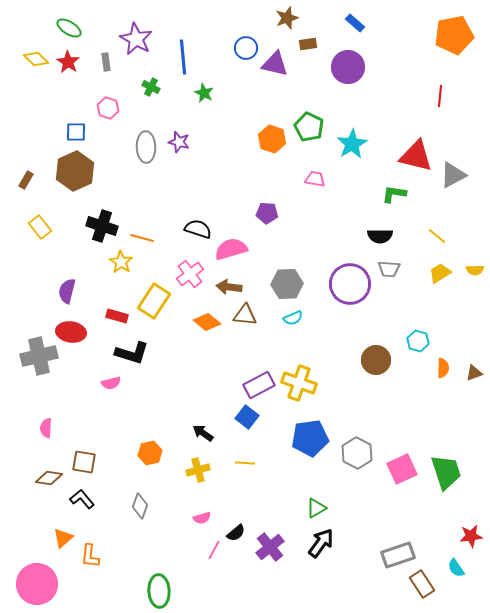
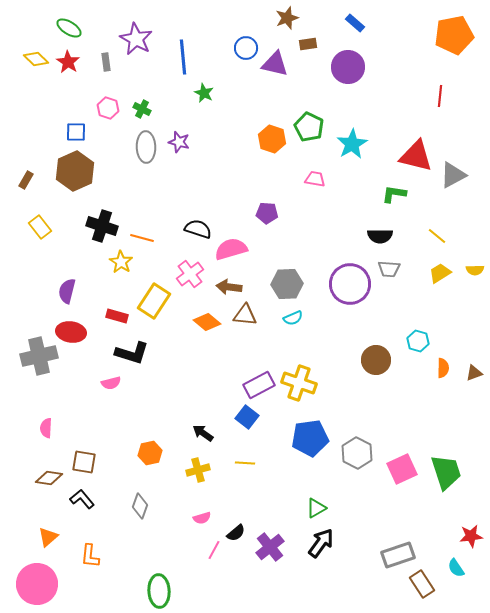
green cross at (151, 87): moved 9 px left, 22 px down
orange triangle at (63, 538): moved 15 px left, 1 px up
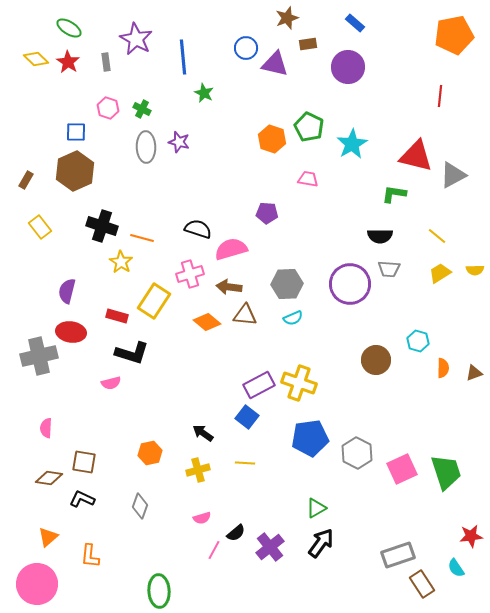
pink trapezoid at (315, 179): moved 7 px left
pink cross at (190, 274): rotated 20 degrees clockwise
black L-shape at (82, 499): rotated 25 degrees counterclockwise
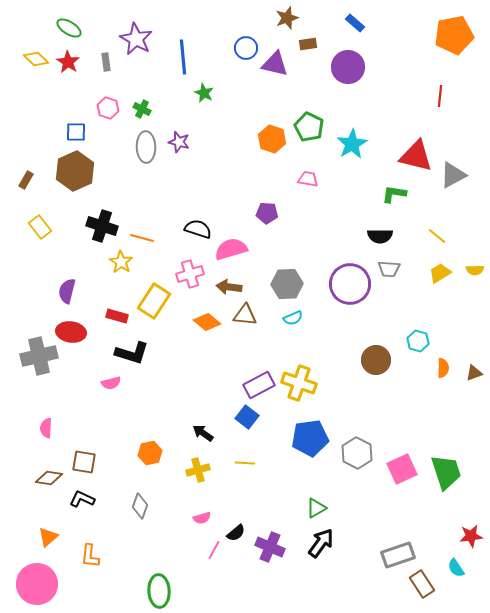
purple cross at (270, 547): rotated 28 degrees counterclockwise
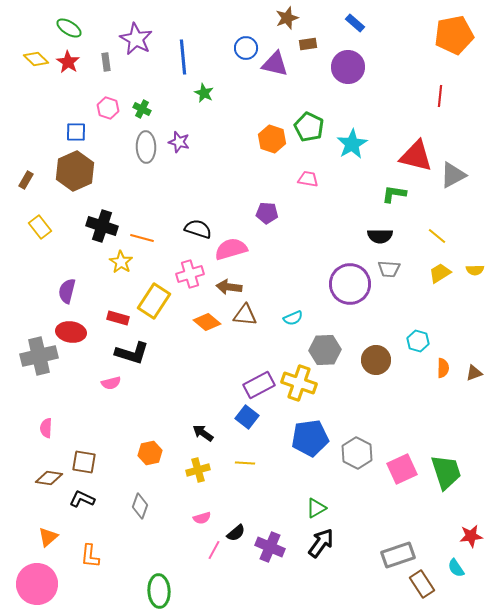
gray hexagon at (287, 284): moved 38 px right, 66 px down
red rectangle at (117, 316): moved 1 px right, 2 px down
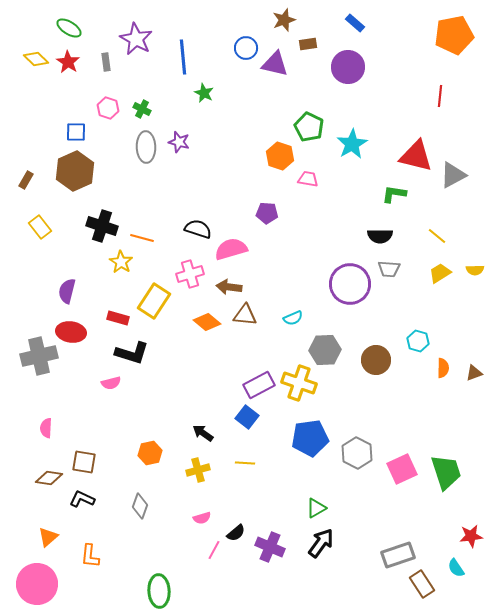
brown star at (287, 18): moved 3 px left, 2 px down
orange hexagon at (272, 139): moved 8 px right, 17 px down
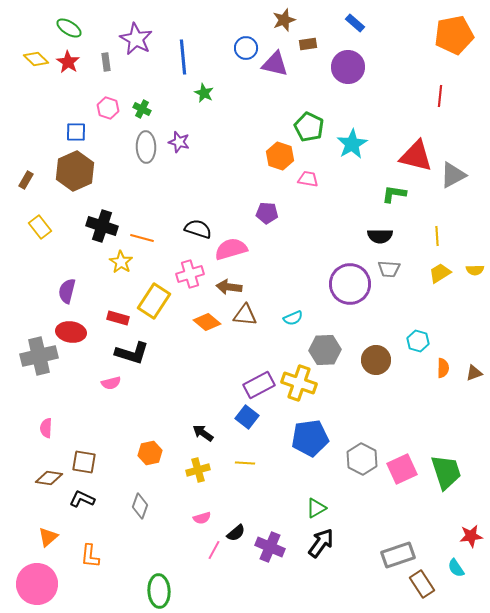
yellow line at (437, 236): rotated 48 degrees clockwise
gray hexagon at (357, 453): moved 5 px right, 6 px down
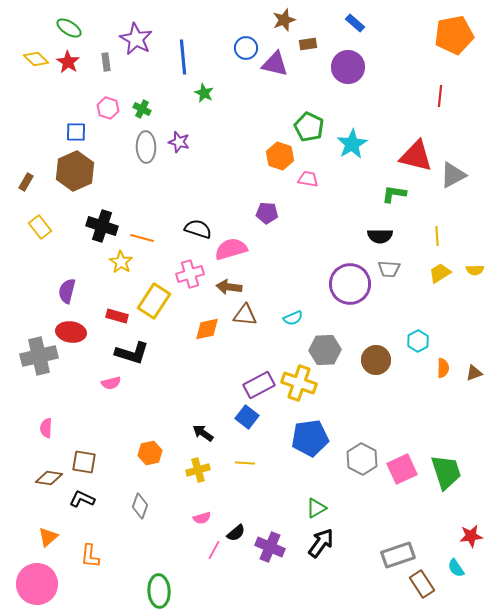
brown rectangle at (26, 180): moved 2 px down
red rectangle at (118, 318): moved 1 px left, 2 px up
orange diamond at (207, 322): moved 7 px down; rotated 52 degrees counterclockwise
cyan hexagon at (418, 341): rotated 15 degrees clockwise
